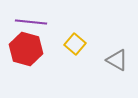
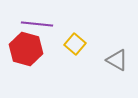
purple line: moved 6 px right, 2 px down
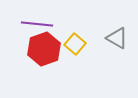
red hexagon: moved 18 px right; rotated 24 degrees clockwise
gray triangle: moved 22 px up
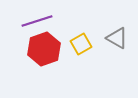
purple line: moved 3 px up; rotated 24 degrees counterclockwise
yellow square: moved 6 px right; rotated 20 degrees clockwise
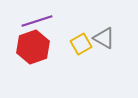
gray triangle: moved 13 px left
red hexagon: moved 11 px left, 2 px up
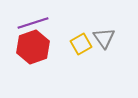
purple line: moved 4 px left, 2 px down
gray triangle: rotated 25 degrees clockwise
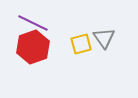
purple line: rotated 44 degrees clockwise
yellow square: rotated 15 degrees clockwise
